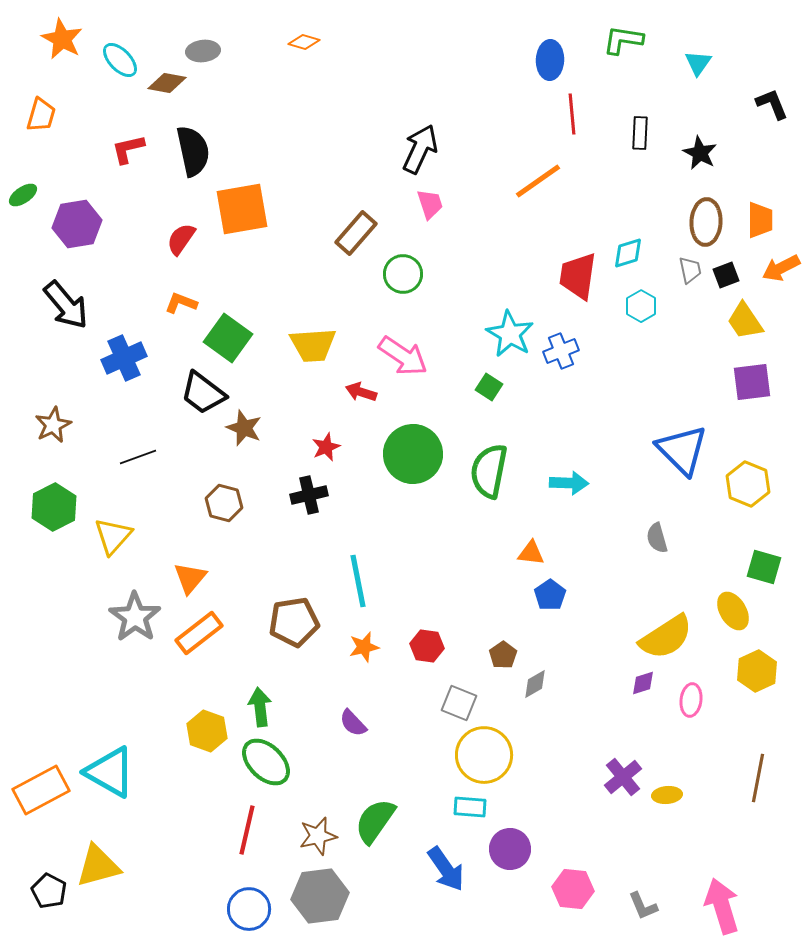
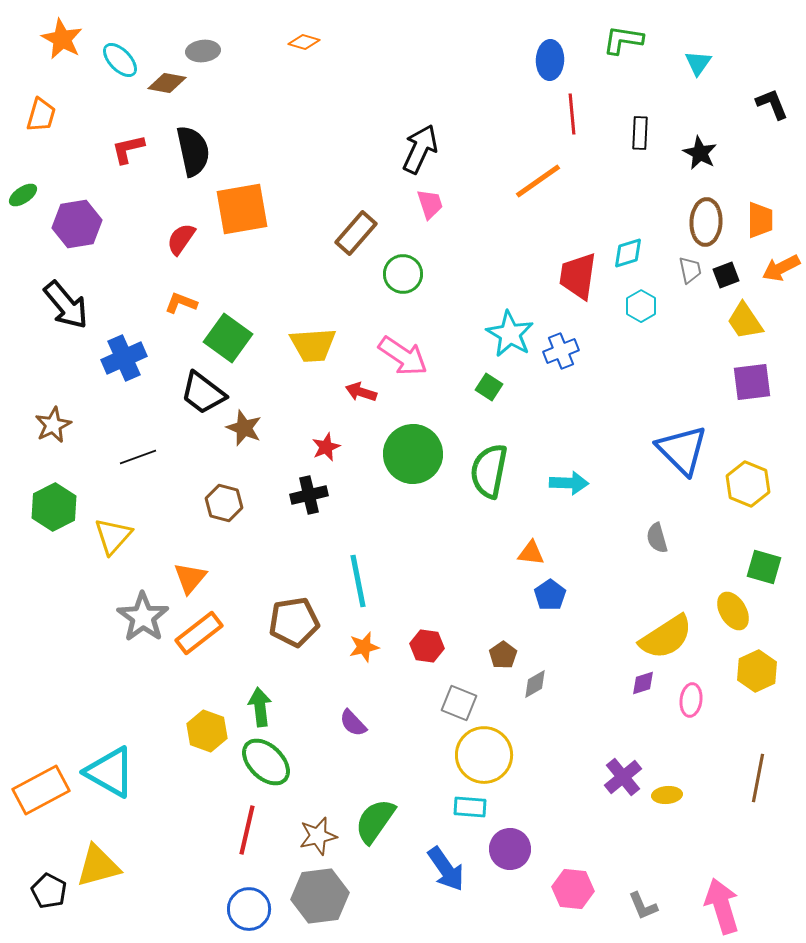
gray star at (135, 617): moved 8 px right
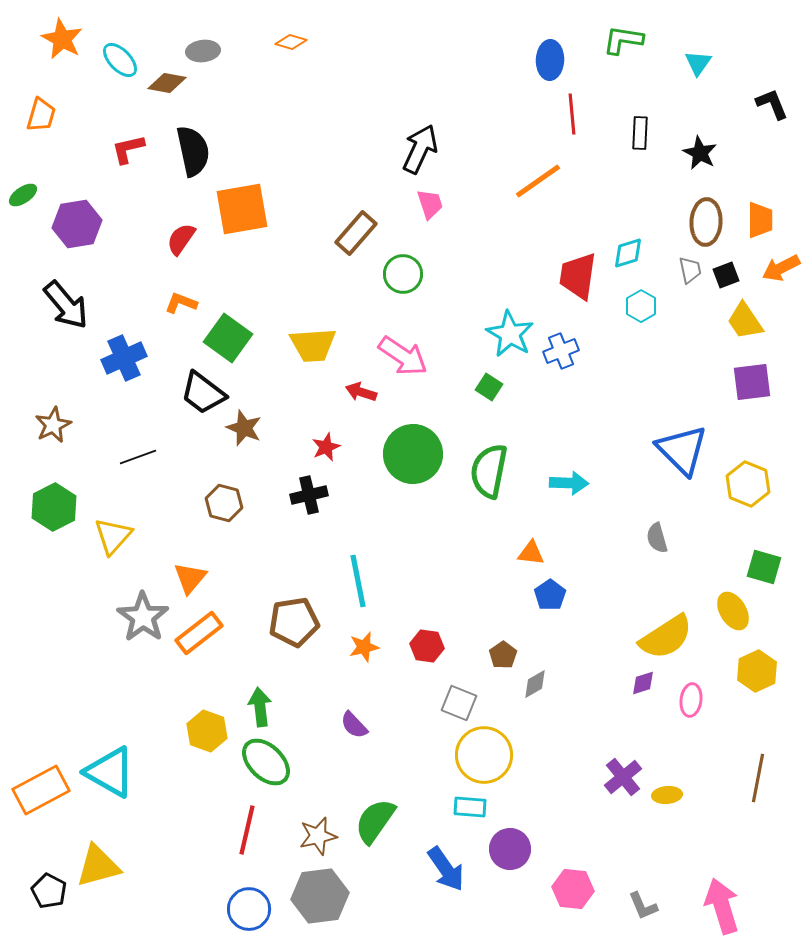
orange diamond at (304, 42): moved 13 px left
purple semicircle at (353, 723): moved 1 px right, 2 px down
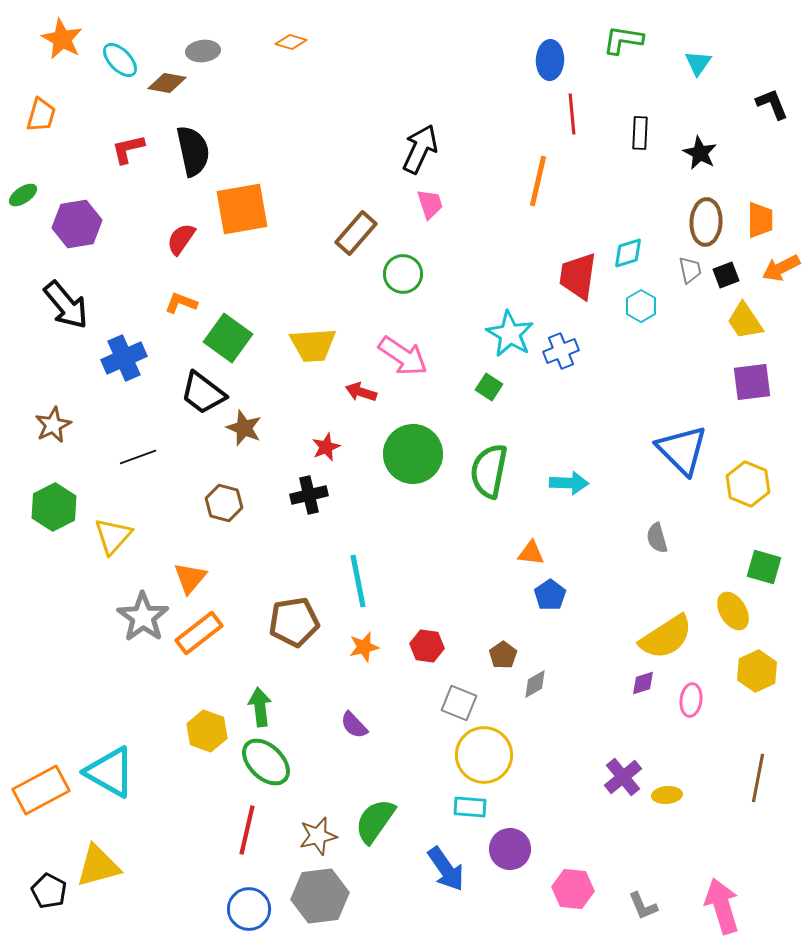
orange line at (538, 181): rotated 42 degrees counterclockwise
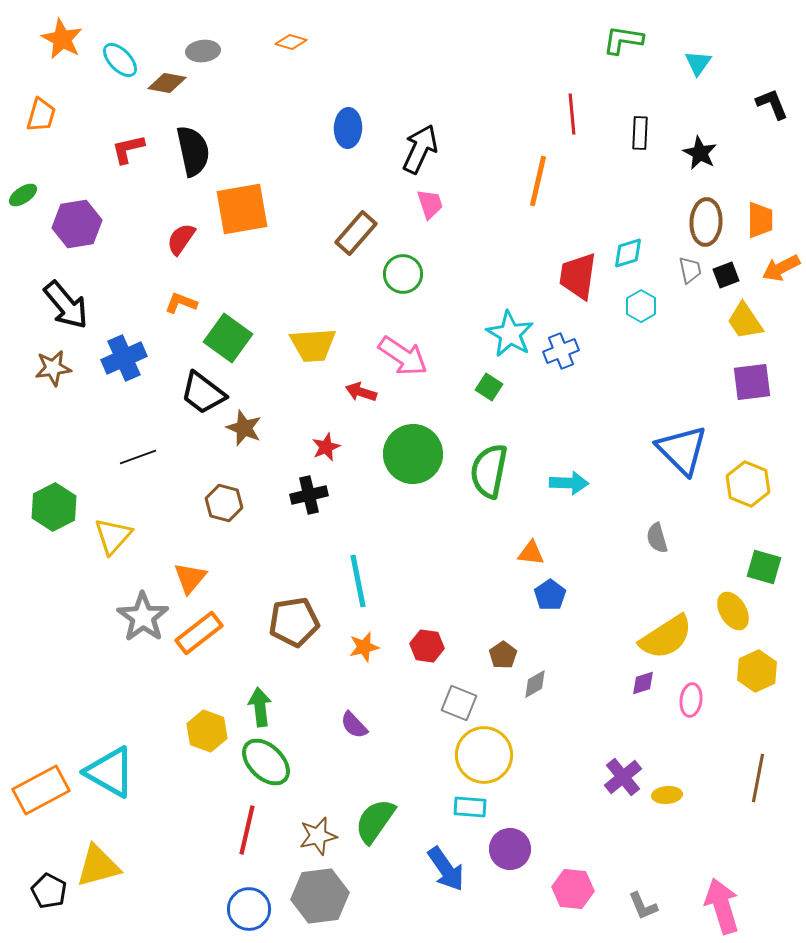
blue ellipse at (550, 60): moved 202 px left, 68 px down
brown star at (53, 425): moved 57 px up; rotated 18 degrees clockwise
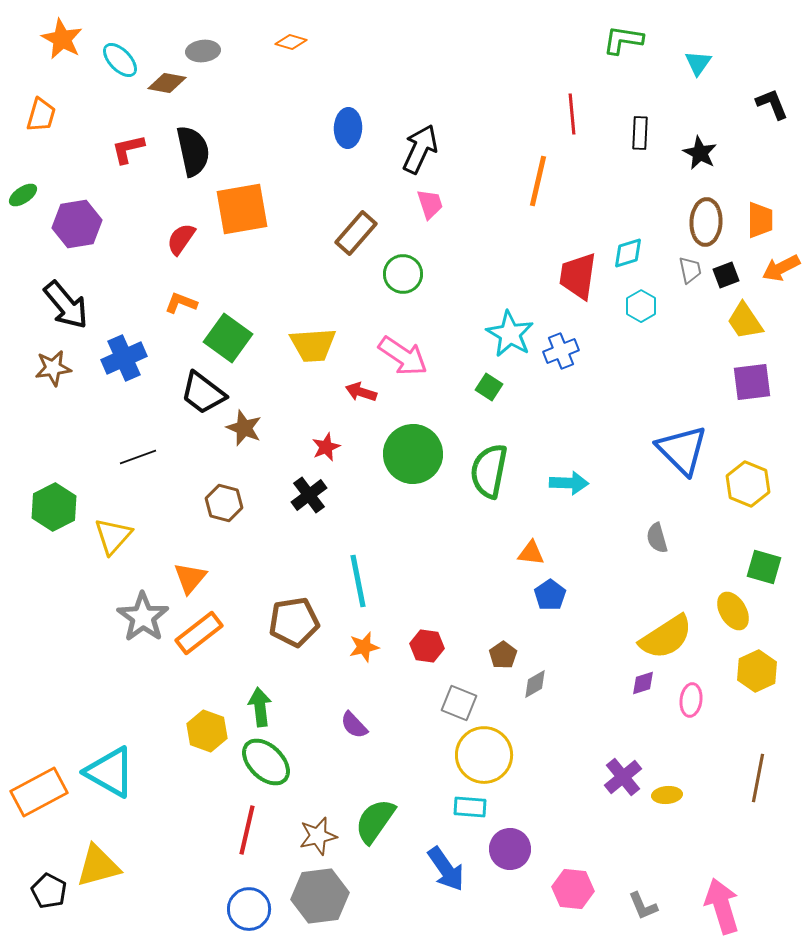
black cross at (309, 495): rotated 24 degrees counterclockwise
orange rectangle at (41, 790): moved 2 px left, 2 px down
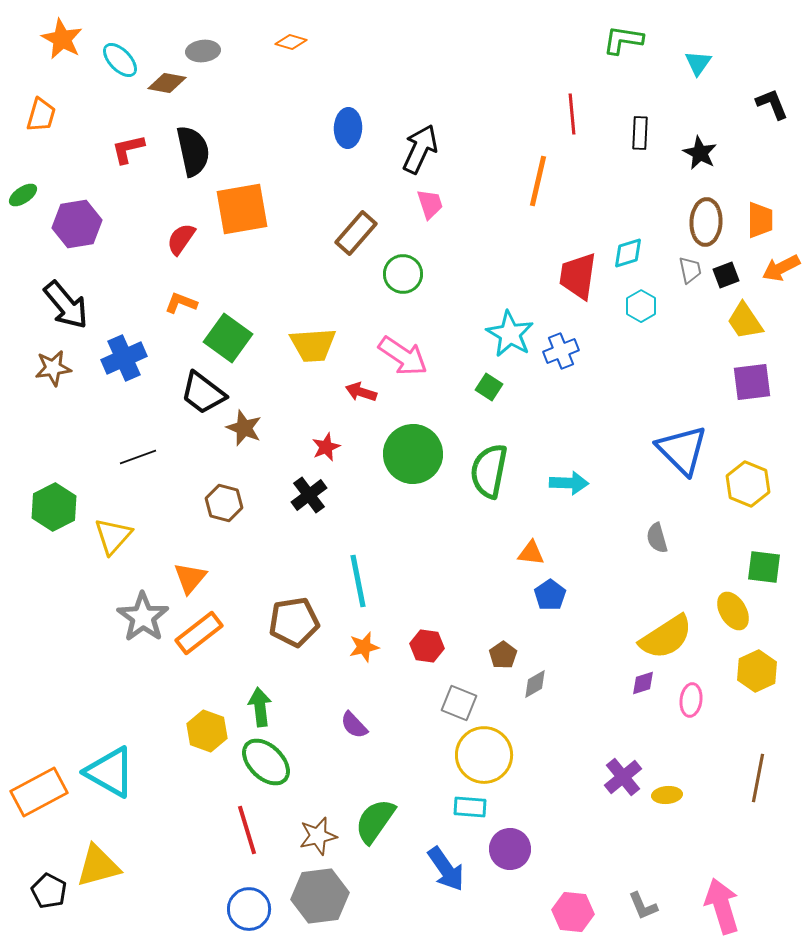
green square at (764, 567): rotated 9 degrees counterclockwise
red line at (247, 830): rotated 30 degrees counterclockwise
pink hexagon at (573, 889): moved 23 px down
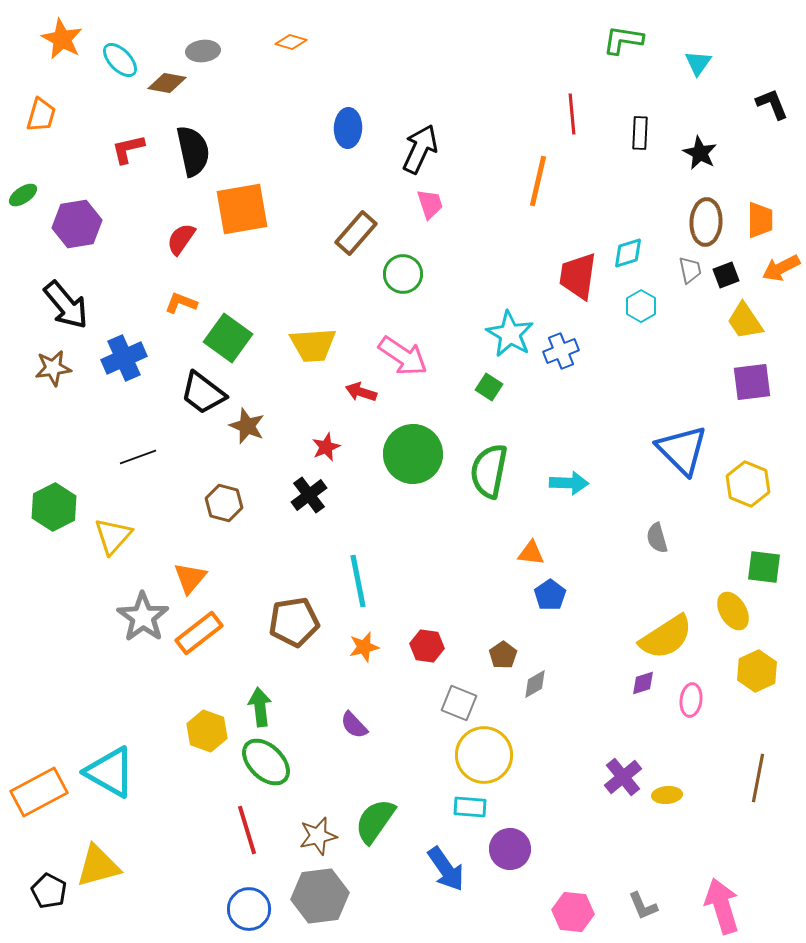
brown star at (244, 428): moved 3 px right, 2 px up
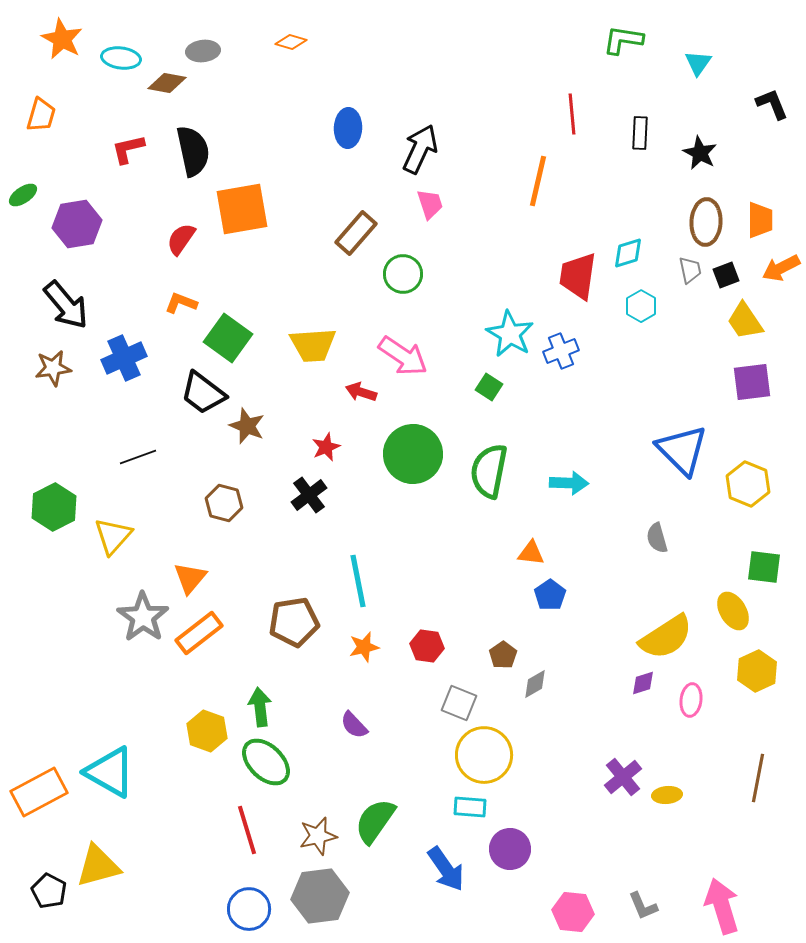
cyan ellipse at (120, 60): moved 1 px right, 2 px up; rotated 39 degrees counterclockwise
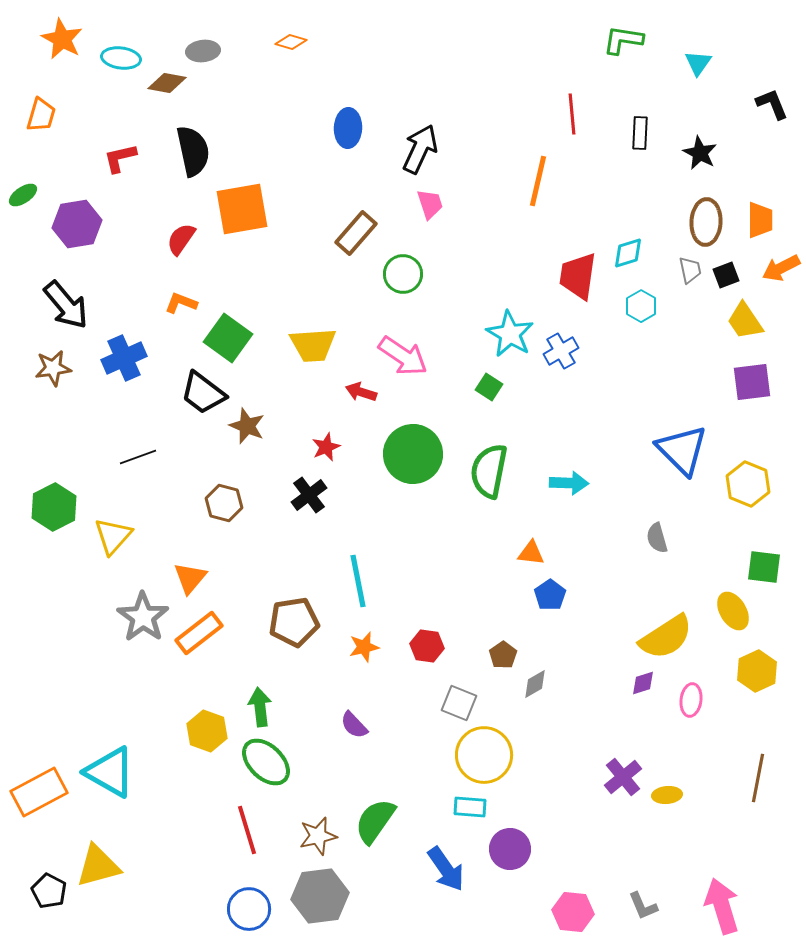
red L-shape at (128, 149): moved 8 px left, 9 px down
blue cross at (561, 351): rotated 8 degrees counterclockwise
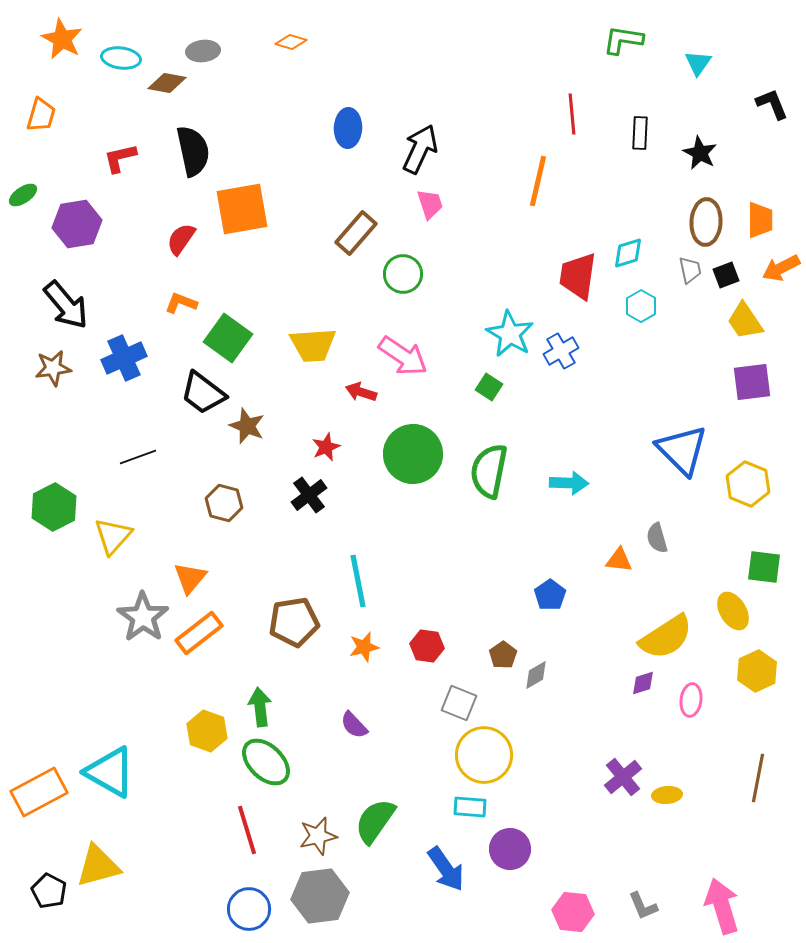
orange triangle at (531, 553): moved 88 px right, 7 px down
gray diamond at (535, 684): moved 1 px right, 9 px up
